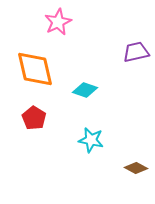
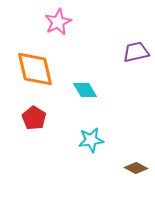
cyan diamond: rotated 40 degrees clockwise
cyan star: rotated 20 degrees counterclockwise
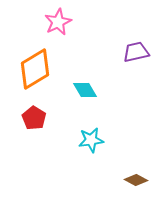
orange diamond: rotated 72 degrees clockwise
brown diamond: moved 12 px down
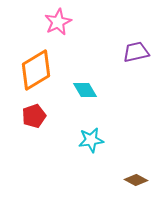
orange diamond: moved 1 px right, 1 px down
red pentagon: moved 2 px up; rotated 20 degrees clockwise
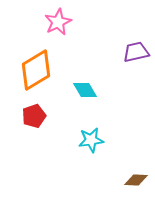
brown diamond: rotated 25 degrees counterclockwise
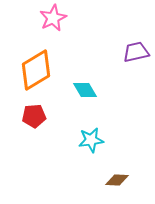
pink star: moved 5 px left, 4 px up
red pentagon: rotated 15 degrees clockwise
brown diamond: moved 19 px left
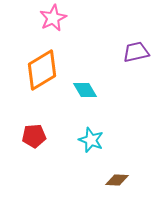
orange diamond: moved 6 px right
red pentagon: moved 20 px down
cyan star: rotated 30 degrees clockwise
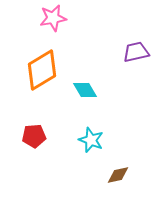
pink star: rotated 16 degrees clockwise
brown diamond: moved 1 px right, 5 px up; rotated 15 degrees counterclockwise
